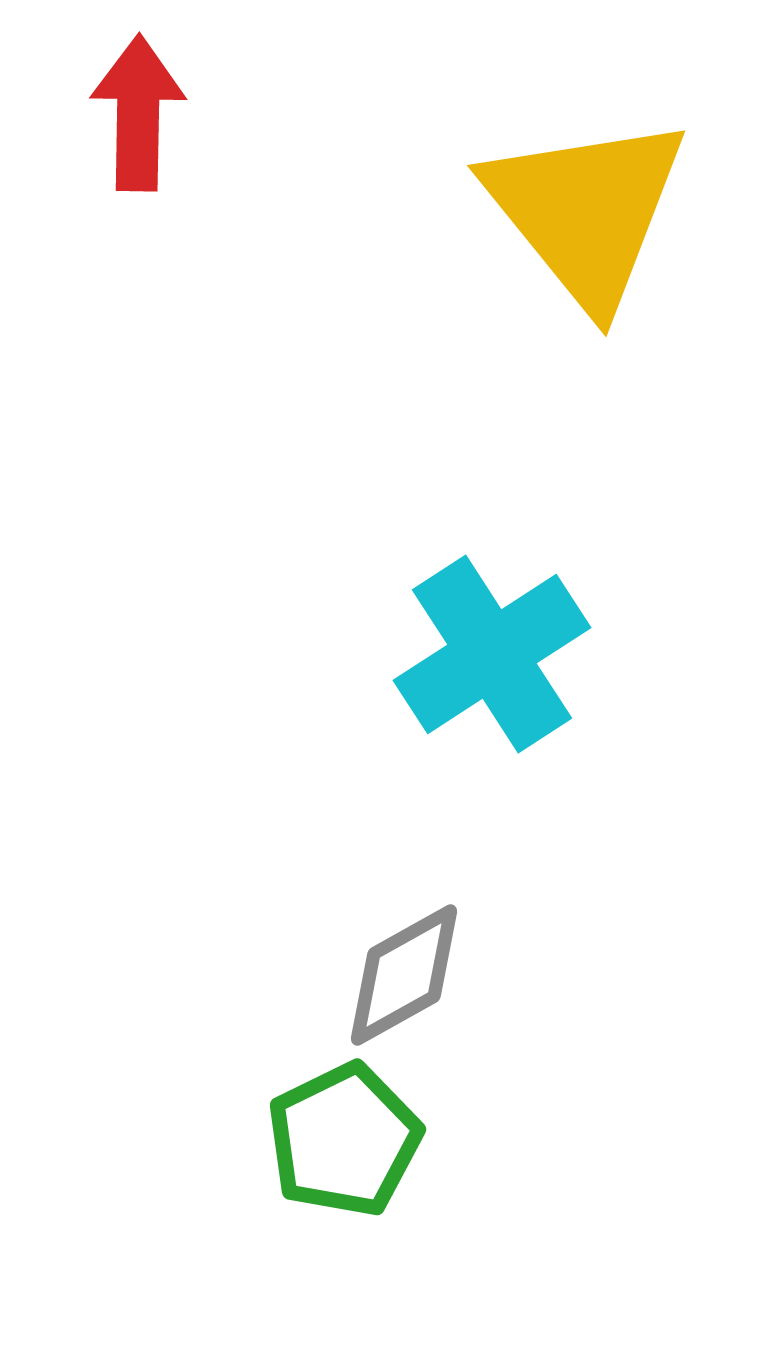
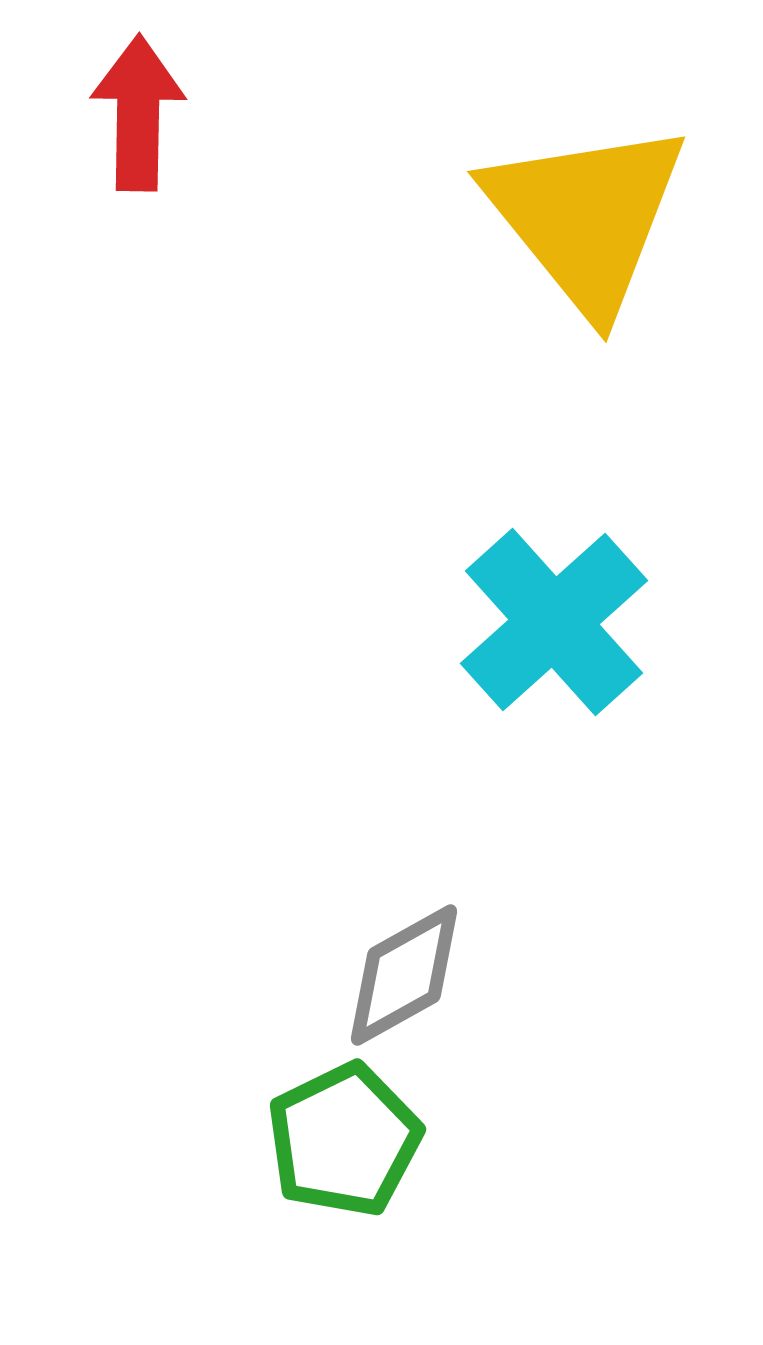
yellow triangle: moved 6 px down
cyan cross: moved 62 px right, 32 px up; rotated 9 degrees counterclockwise
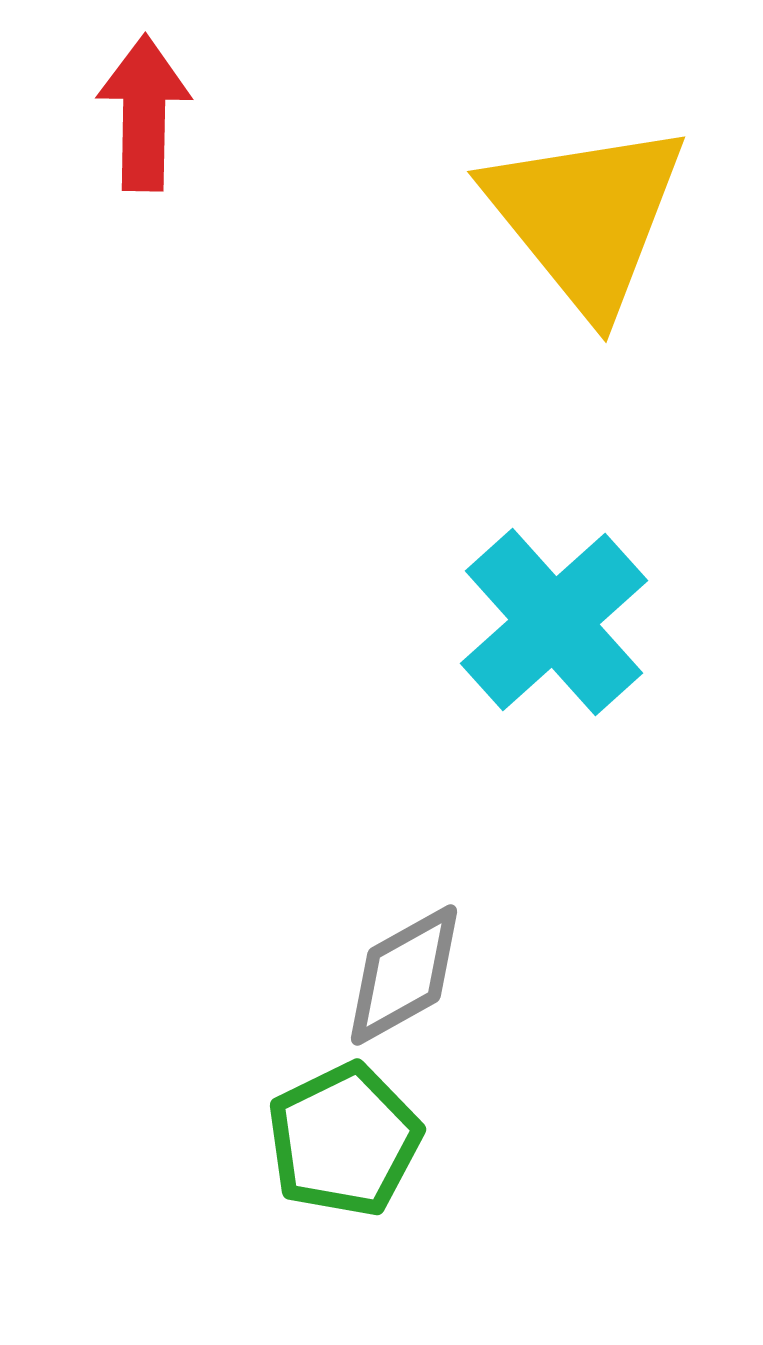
red arrow: moved 6 px right
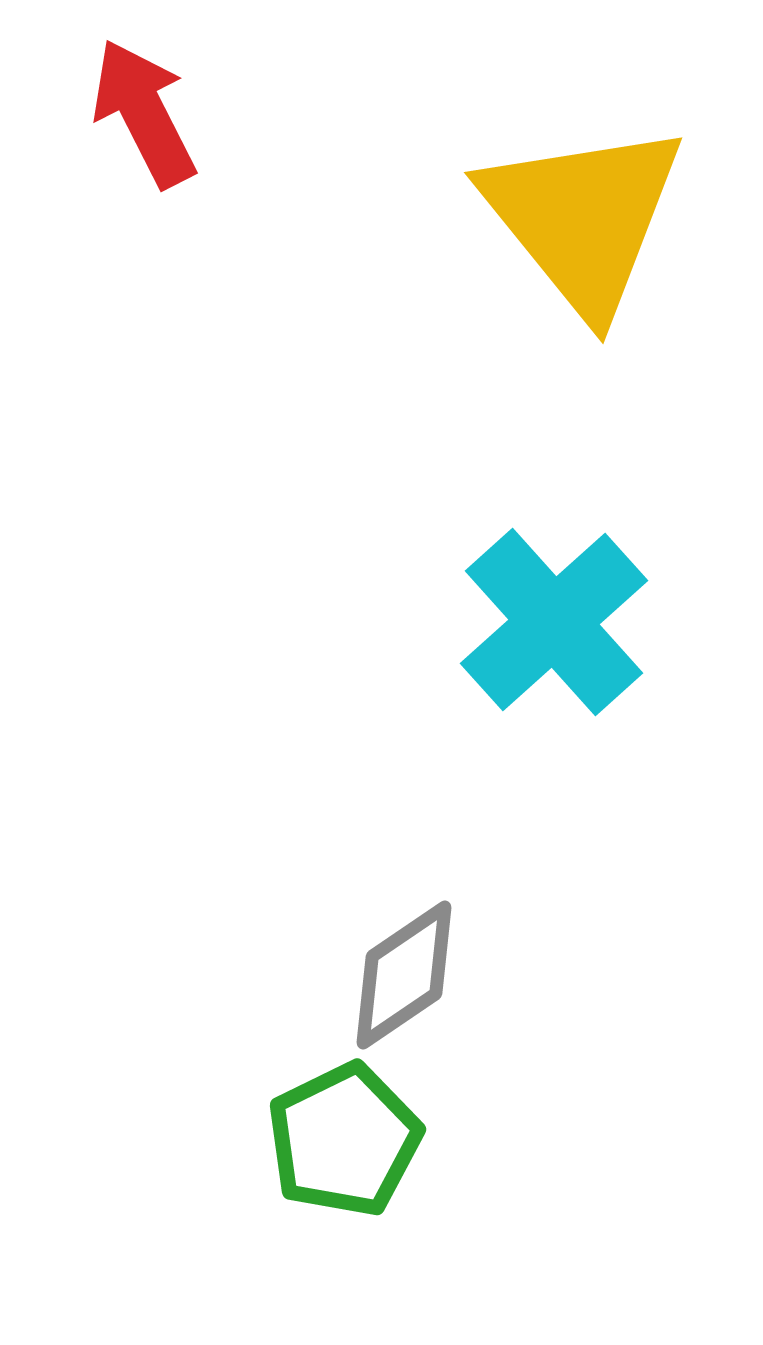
red arrow: rotated 28 degrees counterclockwise
yellow triangle: moved 3 px left, 1 px down
gray diamond: rotated 5 degrees counterclockwise
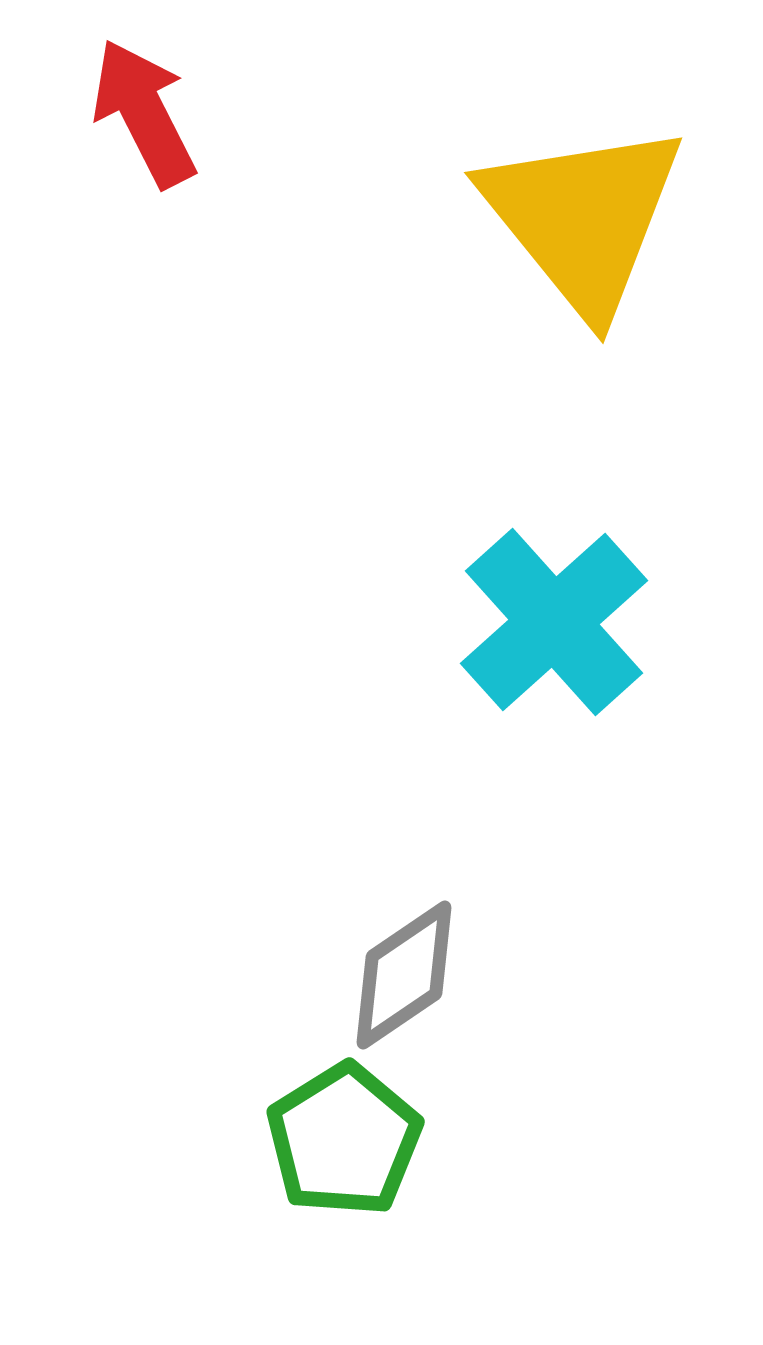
green pentagon: rotated 6 degrees counterclockwise
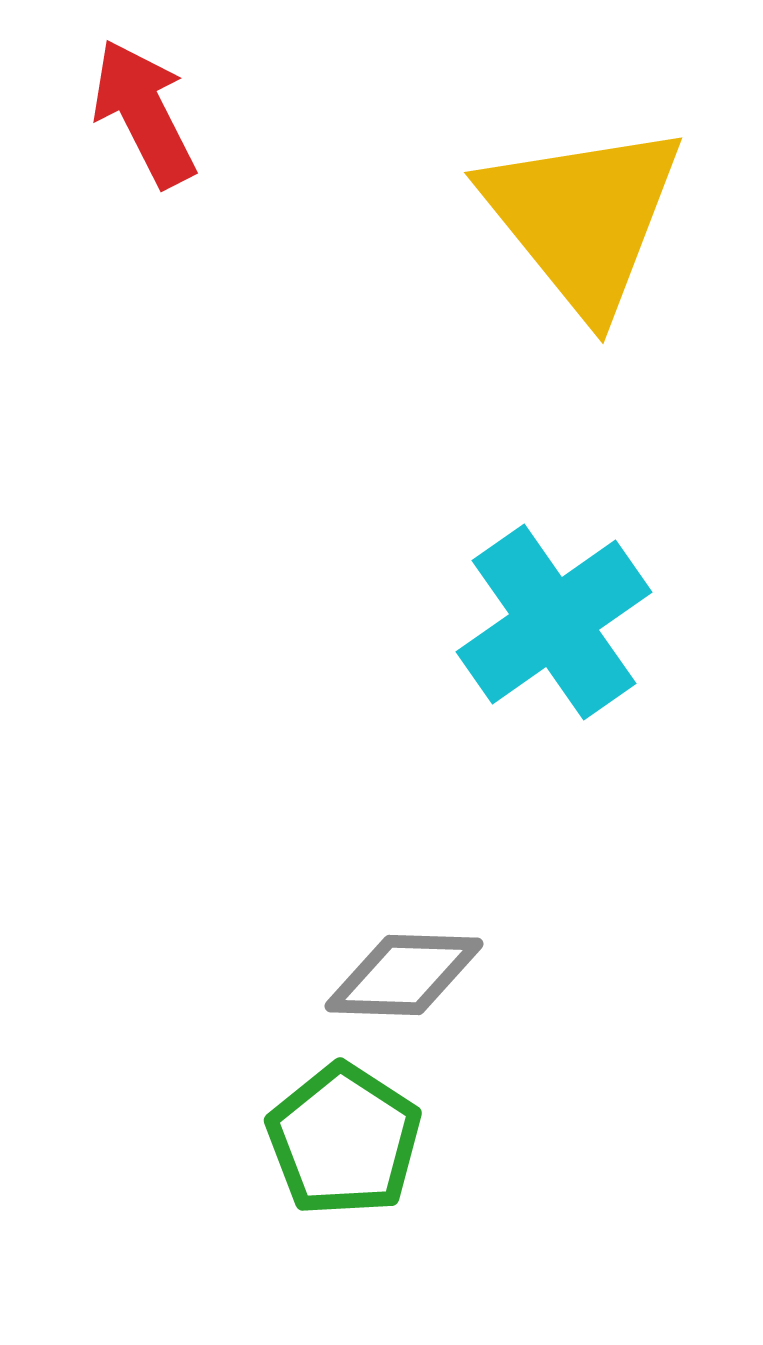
cyan cross: rotated 7 degrees clockwise
gray diamond: rotated 36 degrees clockwise
green pentagon: rotated 7 degrees counterclockwise
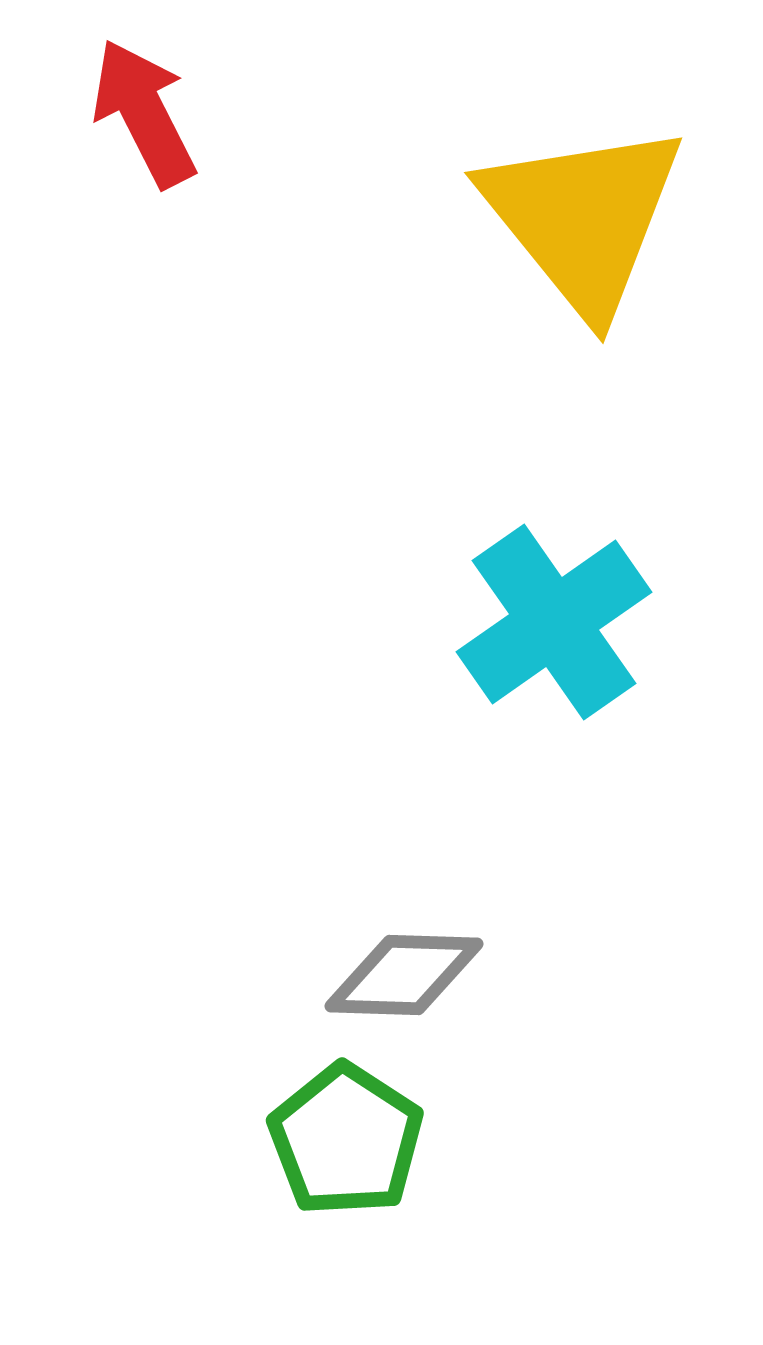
green pentagon: moved 2 px right
